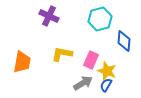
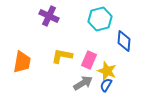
yellow L-shape: moved 2 px down
pink rectangle: moved 2 px left
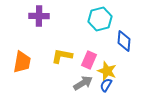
purple cross: moved 10 px left; rotated 24 degrees counterclockwise
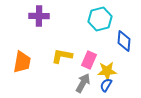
yellow star: rotated 24 degrees counterclockwise
gray arrow: rotated 30 degrees counterclockwise
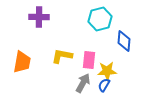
purple cross: moved 1 px down
pink rectangle: rotated 18 degrees counterclockwise
blue semicircle: moved 2 px left
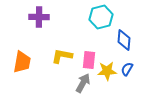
cyan hexagon: moved 1 px right, 2 px up
blue diamond: moved 1 px up
blue semicircle: moved 23 px right, 16 px up
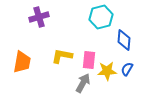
purple cross: rotated 18 degrees counterclockwise
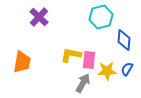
purple cross: rotated 30 degrees counterclockwise
yellow L-shape: moved 9 px right, 1 px up
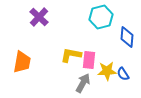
blue diamond: moved 3 px right, 3 px up
blue semicircle: moved 4 px left, 5 px down; rotated 64 degrees counterclockwise
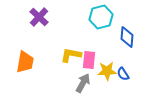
orange trapezoid: moved 3 px right
